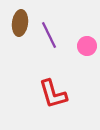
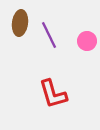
pink circle: moved 5 px up
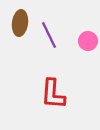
pink circle: moved 1 px right
red L-shape: rotated 20 degrees clockwise
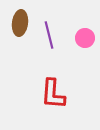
purple line: rotated 12 degrees clockwise
pink circle: moved 3 px left, 3 px up
